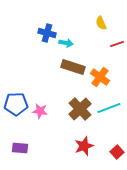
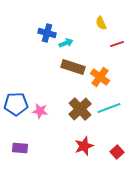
cyan arrow: rotated 32 degrees counterclockwise
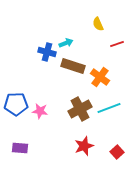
yellow semicircle: moved 3 px left, 1 px down
blue cross: moved 19 px down
brown rectangle: moved 1 px up
brown cross: rotated 15 degrees clockwise
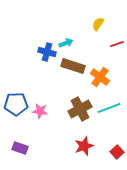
yellow semicircle: rotated 56 degrees clockwise
purple rectangle: rotated 14 degrees clockwise
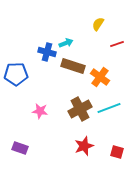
blue pentagon: moved 30 px up
red square: rotated 32 degrees counterclockwise
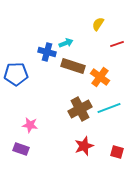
pink star: moved 10 px left, 14 px down
purple rectangle: moved 1 px right, 1 px down
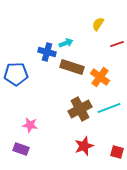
brown rectangle: moved 1 px left, 1 px down
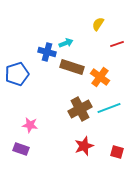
blue pentagon: moved 1 px right; rotated 15 degrees counterclockwise
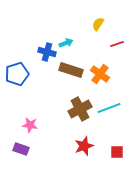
brown rectangle: moved 1 px left, 3 px down
orange cross: moved 3 px up
red square: rotated 16 degrees counterclockwise
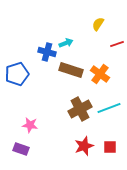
red square: moved 7 px left, 5 px up
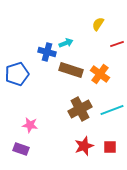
cyan line: moved 3 px right, 2 px down
